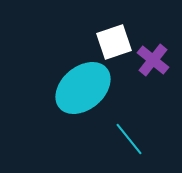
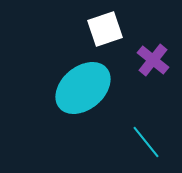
white square: moved 9 px left, 13 px up
cyan line: moved 17 px right, 3 px down
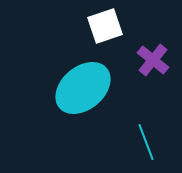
white square: moved 3 px up
cyan line: rotated 18 degrees clockwise
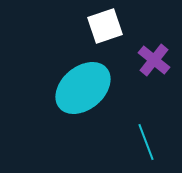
purple cross: moved 1 px right
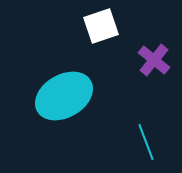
white square: moved 4 px left
cyan ellipse: moved 19 px left, 8 px down; rotated 10 degrees clockwise
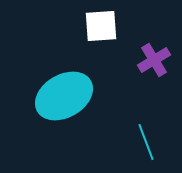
white square: rotated 15 degrees clockwise
purple cross: rotated 20 degrees clockwise
